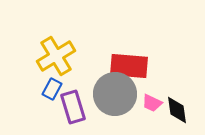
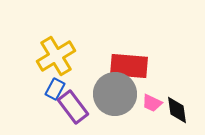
blue rectangle: moved 3 px right
purple rectangle: rotated 20 degrees counterclockwise
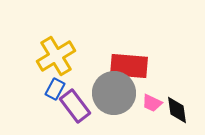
gray circle: moved 1 px left, 1 px up
purple rectangle: moved 2 px right, 1 px up
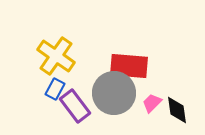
yellow cross: rotated 24 degrees counterclockwise
pink trapezoid: rotated 110 degrees clockwise
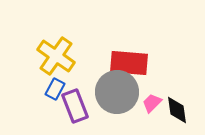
red rectangle: moved 3 px up
gray circle: moved 3 px right, 1 px up
purple rectangle: rotated 16 degrees clockwise
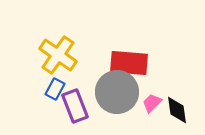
yellow cross: moved 2 px right, 1 px up
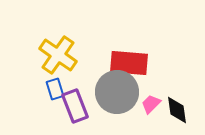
blue rectangle: rotated 45 degrees counterclockwise
pink trapezoid: moved 1 px left, 1 px down
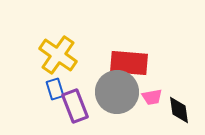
pink trapezoid: moved 1 px right, 7 px up; rotated 145 degrees counterclockwise
black diamond: moved 2 px right
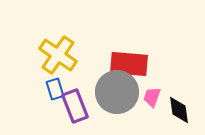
red rectangle: moved 1 px down
pink trapezoid: rotated 120 degrees clockwise
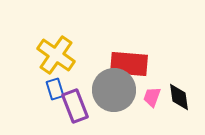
yellow cross: moved 2 px left
gray circle: moved 3 px left, 2 px up
black diamond: moved 13 px up
